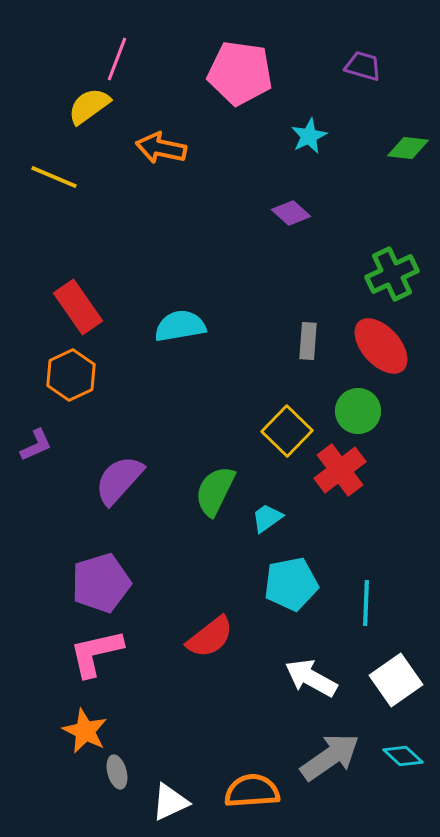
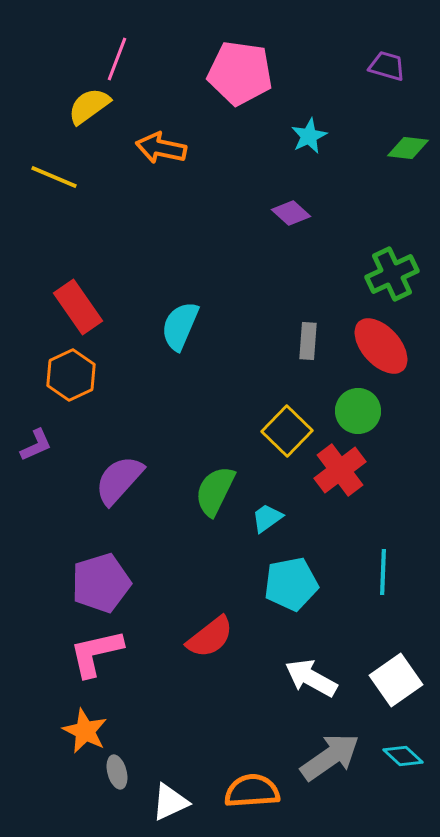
purple trapezoid: moved 24 px right
cyan semicircle: rotated 57 degrees counterclockwise
cyan line: moved 17 px right, 31 px up
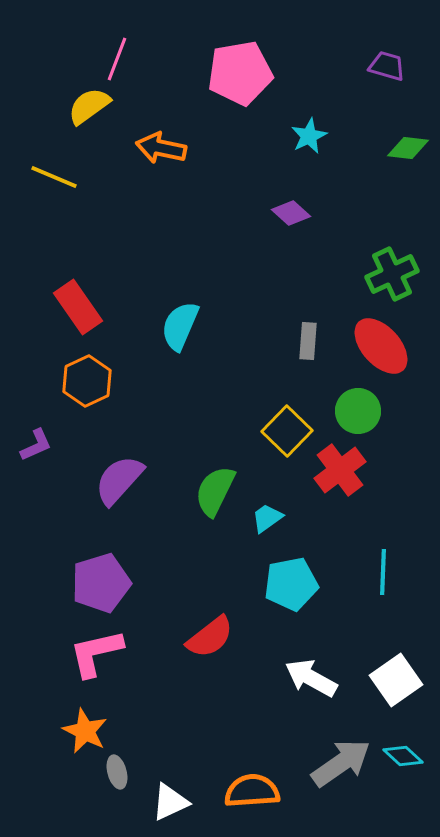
pink pentagon: rotated 18 degrees counterclockwise
orange hexagon: moved 16 px right, 6 px down
gray arrow: moved 11 px right, 6 px down
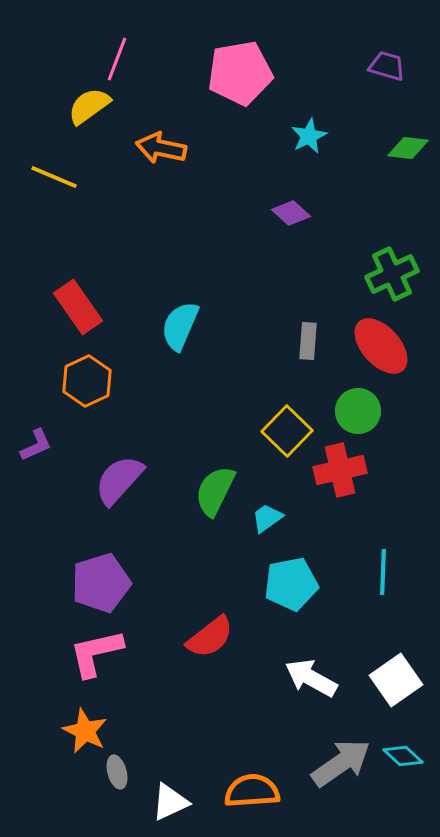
red cross: rotated 24 degrees clockwise
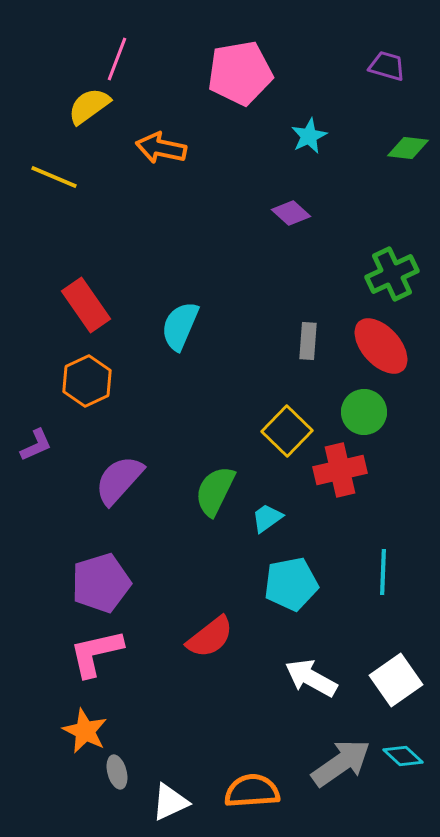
red rectangle: moved 8 px right, 2 px up
green circle: moved 6 px right, 1 px down
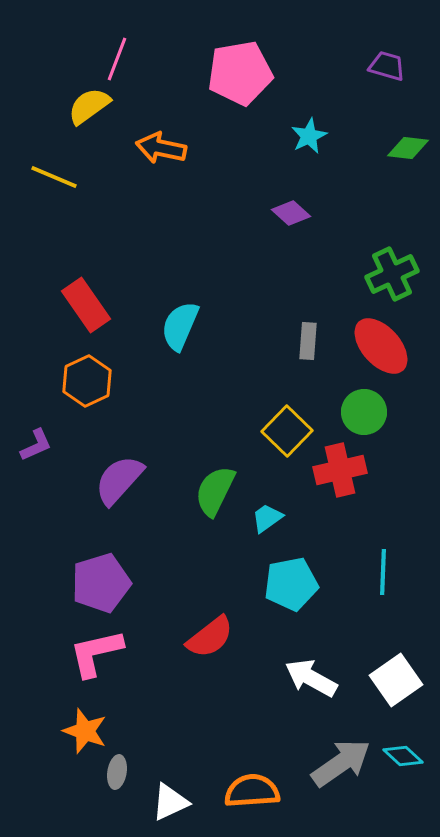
orange star: rotated 6 degrees counterclockwise
gray ellipse: rotated 24 degrees clockwise
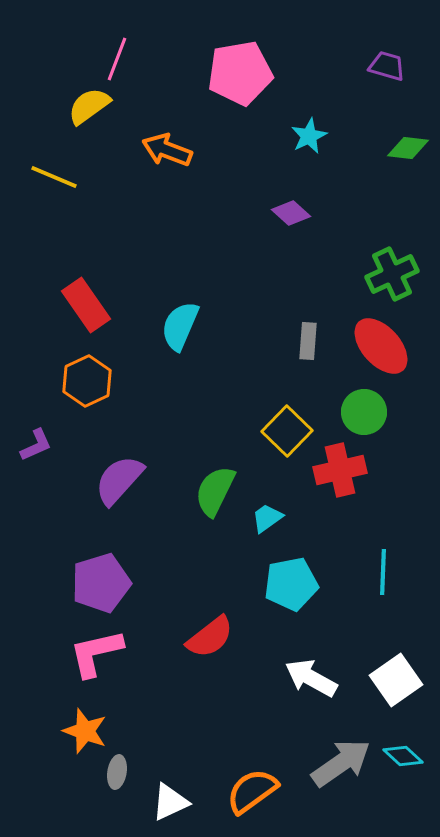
orange arrow: moved 6 px right, 2 px down; rotated 9 degrees clockwise
orange semicircle: rotated 32 degrees counterclockwise
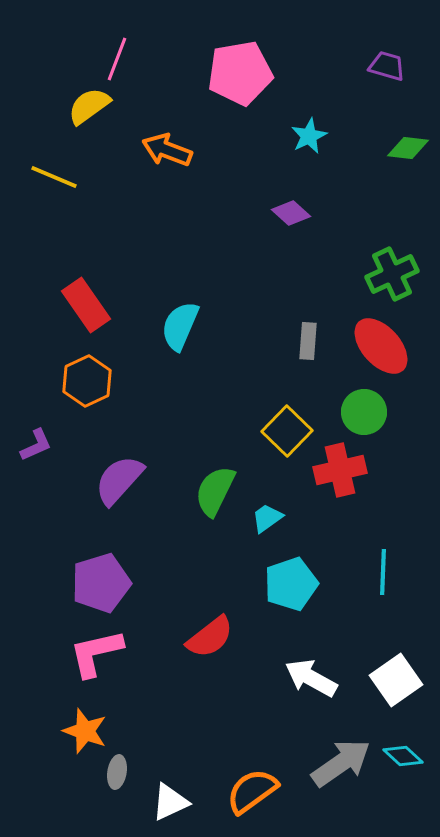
cyan pentagon: rotated 8 degrees counterclockwise
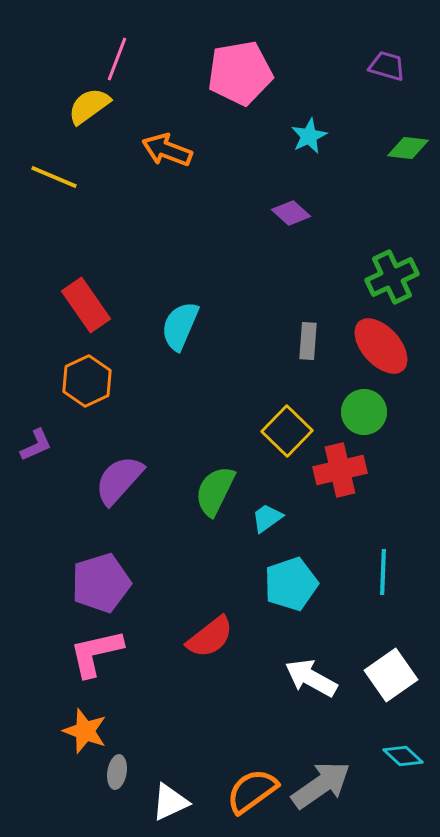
green cross: moved 3 px down
white square: moved 5 px left, 5 px up
gray arrow: moved 20 px left, 22 px down
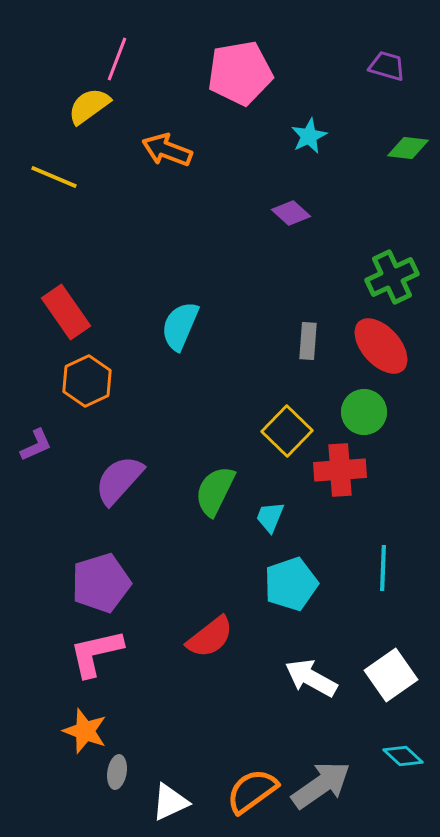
red rectangle: moved 20 px left, 7 px down
red cross: rotated 9 degrees clockwise
cyan trapezoid: moved 3 px right, 1 px up; rotated 32 degrees counterclockwise
cyan line: moved 4 px up
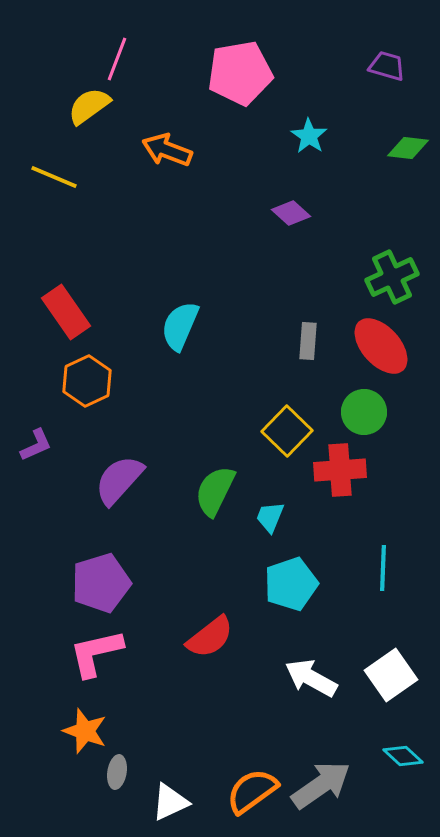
cyan star: rotated 12 degrees counterclockwise
